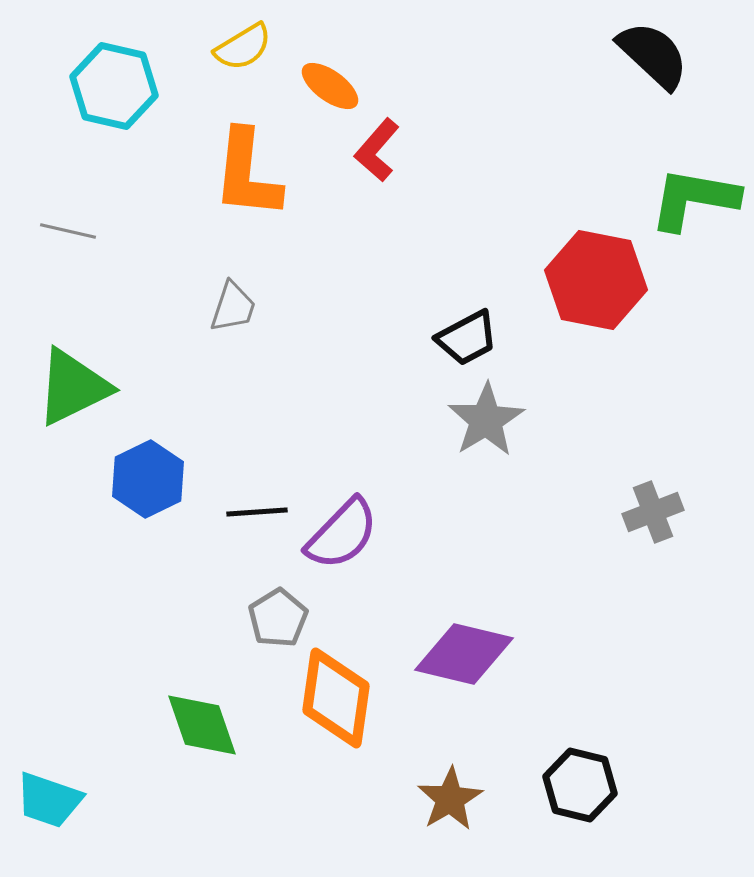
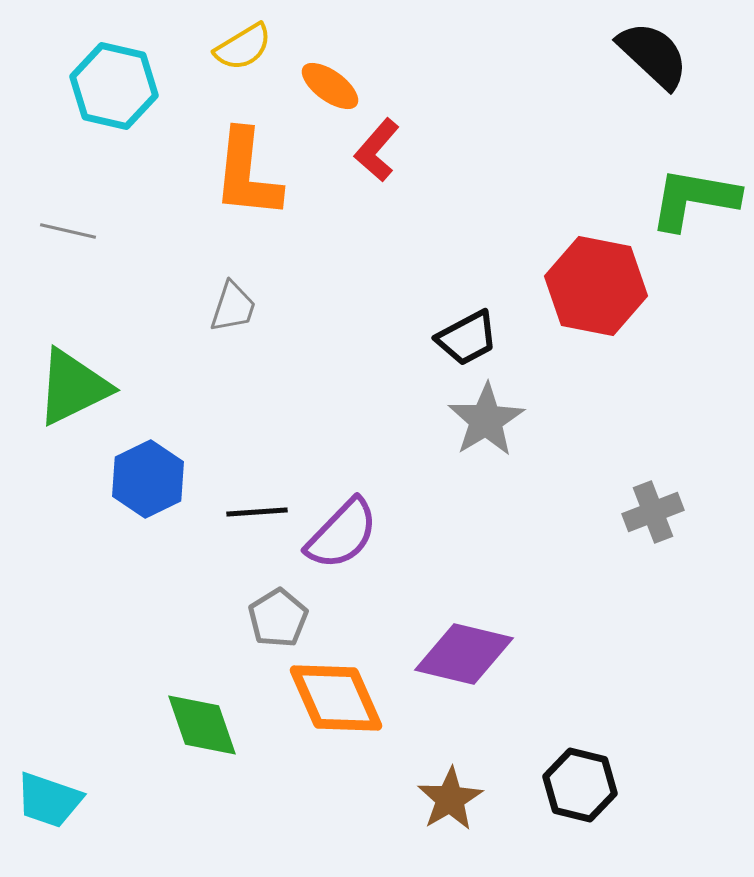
red hexagon: moved 6 px down
orange diamond: rotated 32 degrees counterclockwise
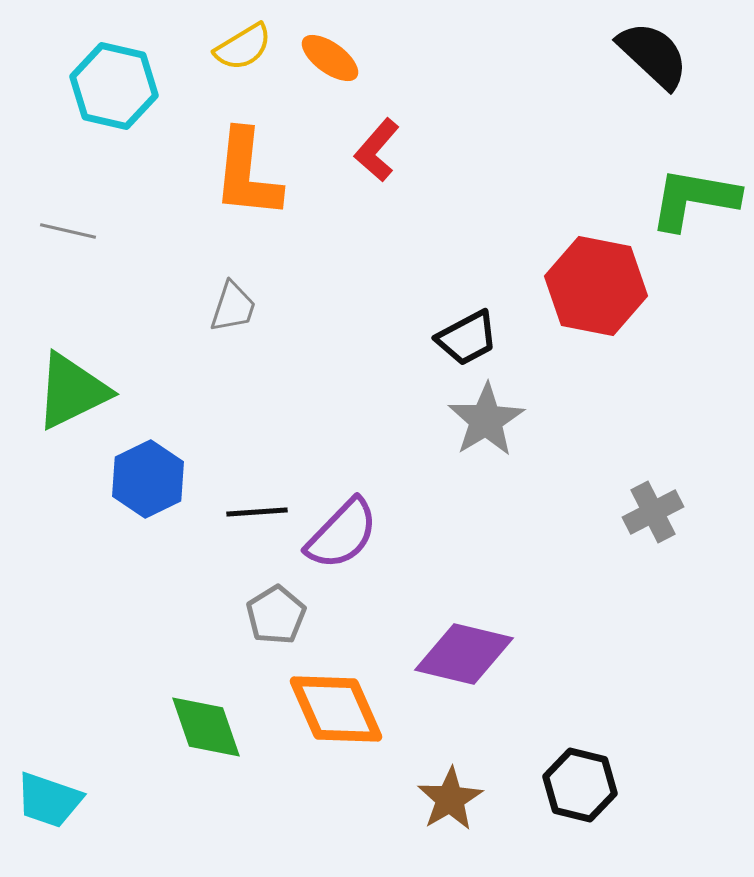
orange ellipse: moved 28 px up
green triangle: moved 1 px left, 4 px down
gray cross: rotated 6 degrees counterclockwise
gray pentagon: moved 2 px left, 3 px up
orange diamond: moved 11 px down
green diamond: moved 4 px right, 2 px down
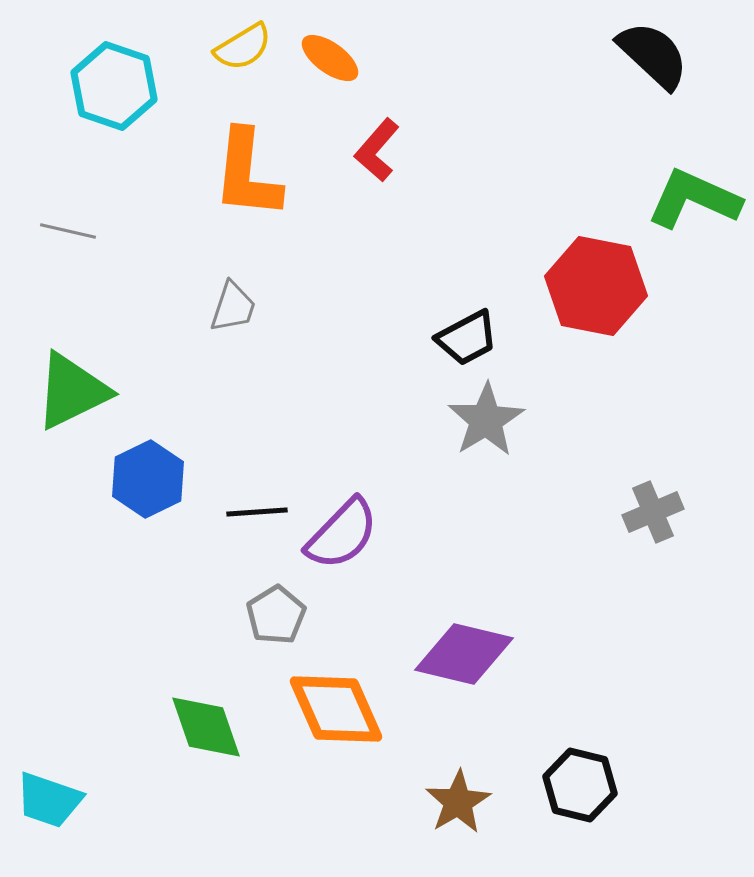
cyan hexagon: rotated 6 degrees clockwise
green L-shape: rotated 14 degrees clockwise
gray cross: rotated 4 degrees clockwise
brown star: moved 8 px right, 3 px down
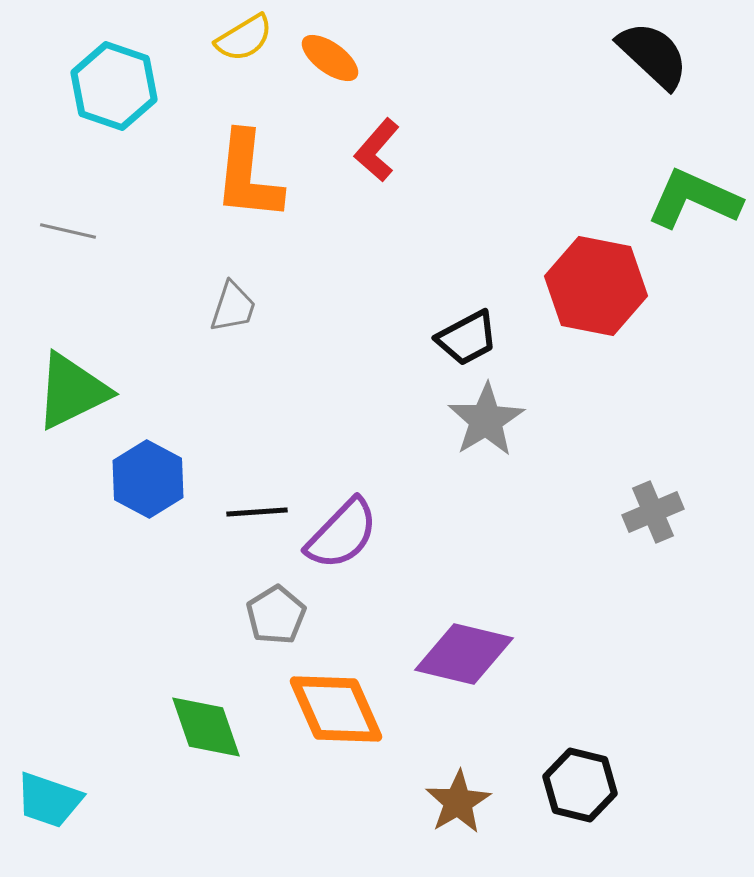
yellow semicircle: moved 1 px right, 9 px up
orange L-shape: moved 1 px right, 2 px down
blue hexagon: rotated 6 degrees counterclockwise
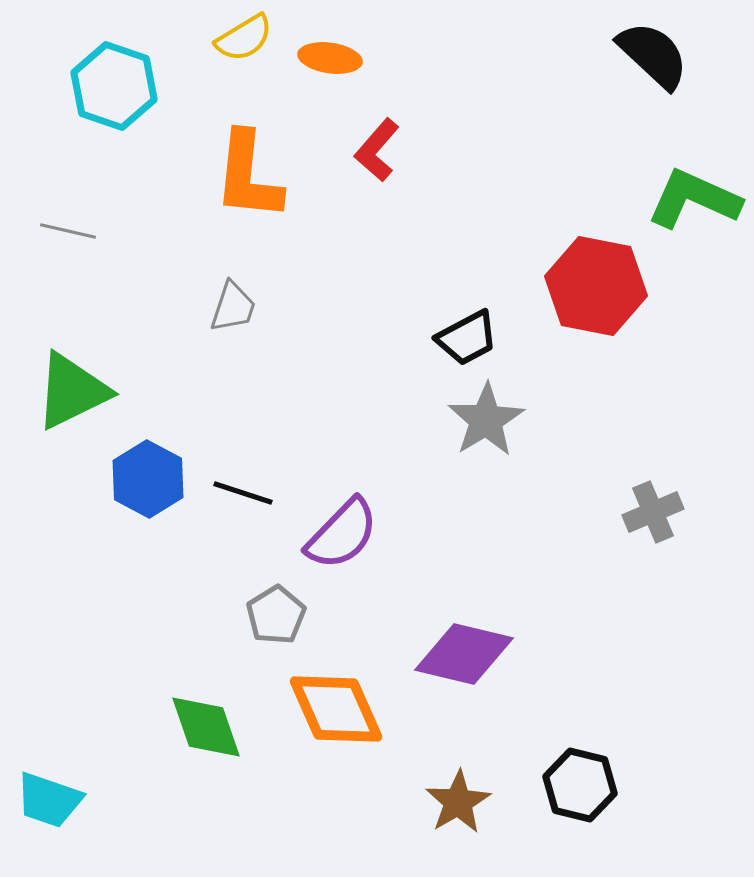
orange ellipse: rotated 28 degrees counterclockwise
black line: moved 14 px left, 19 px up; rotated 22 degrees clockwise
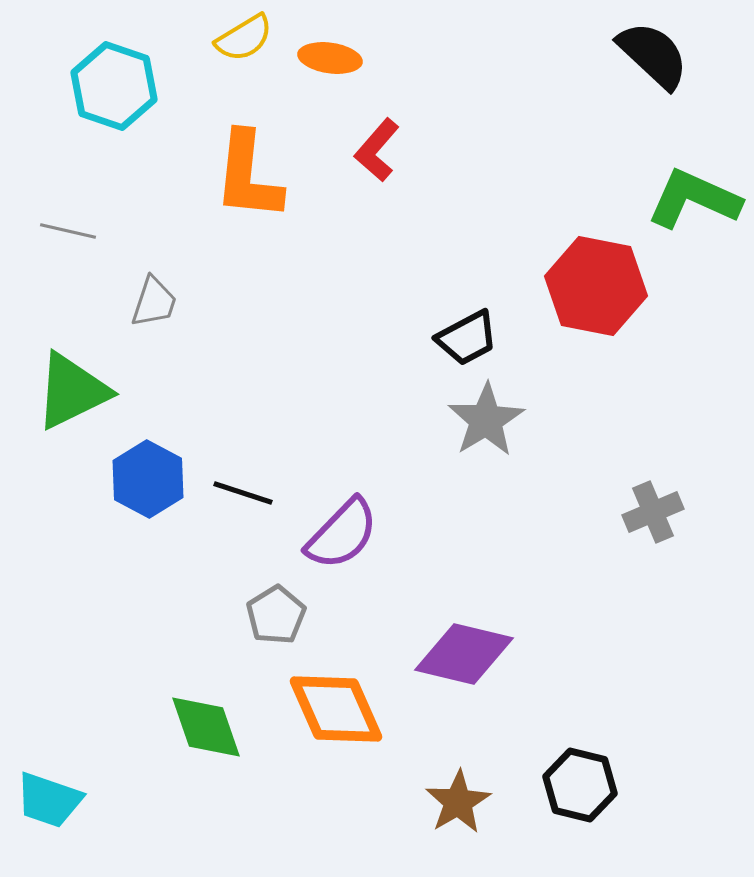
gray trapezoid: moved 79 px left, 5 px up
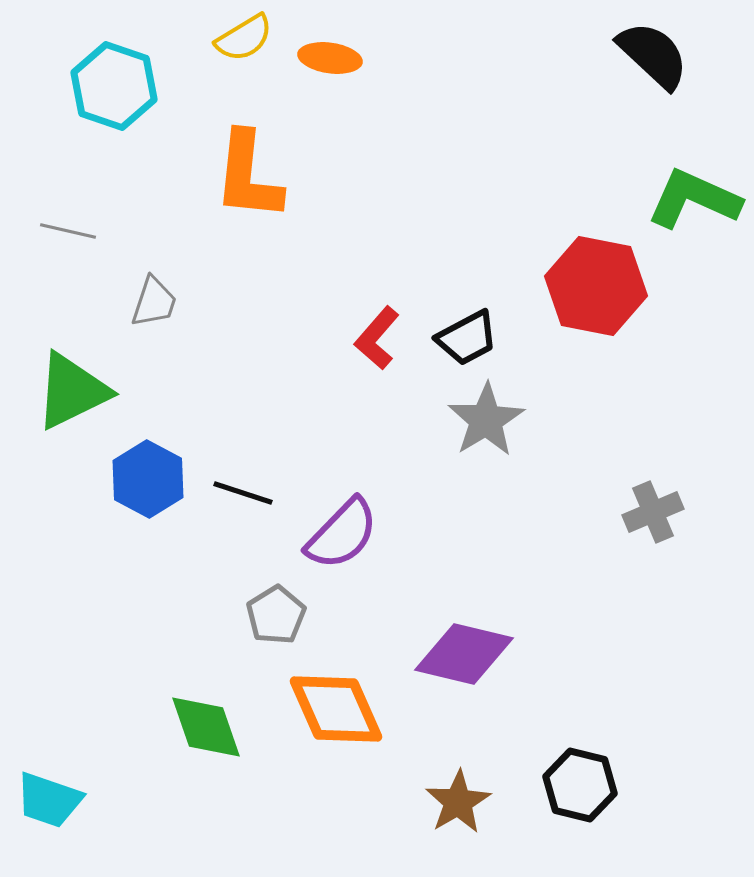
red L-shape: moved 188 px down
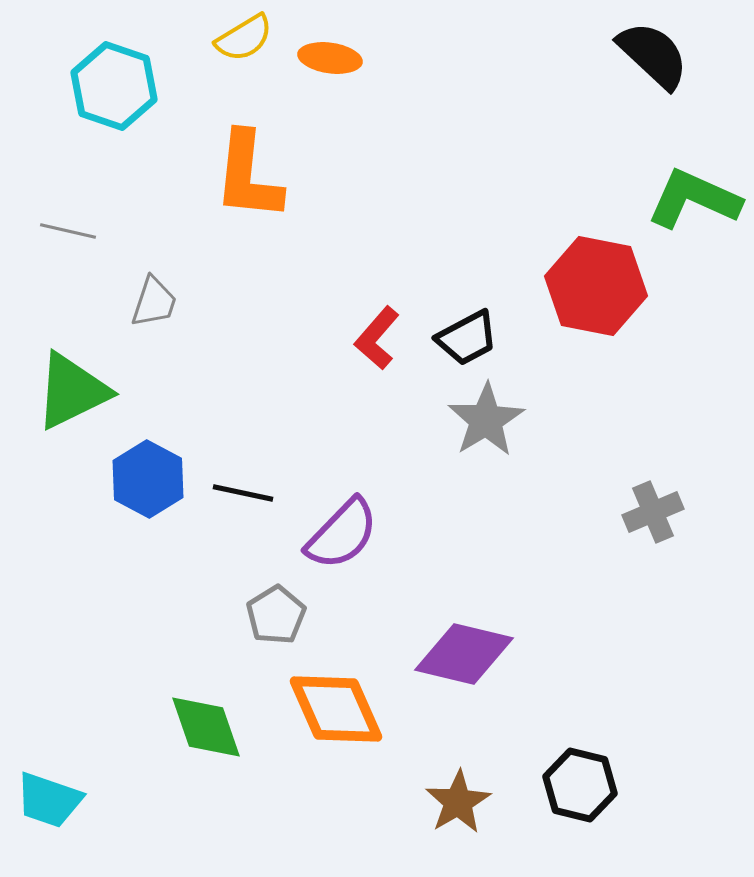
black line: rotated 6 degrees counterclockwise
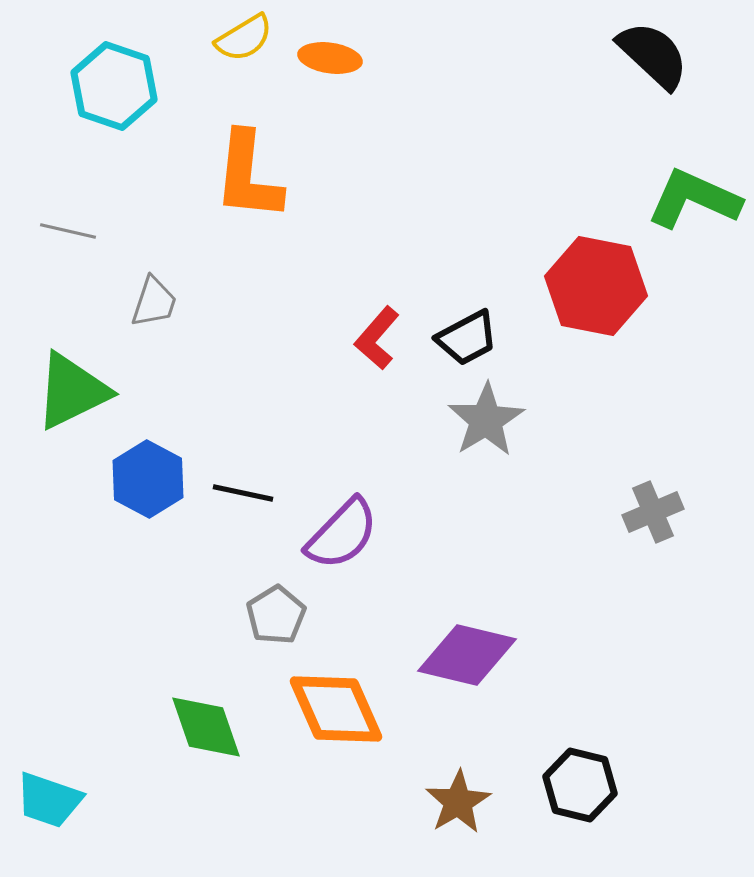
purple diamond: moved 3 px right, 1 px down
